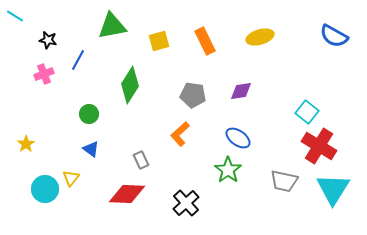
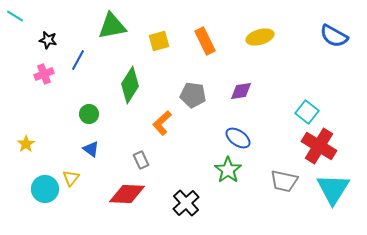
orange L-shape: moved 18 px left, 11 px up
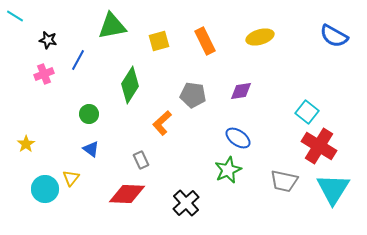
green star: rotated 12 degrees clockwise
